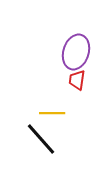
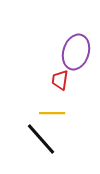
red trapezoid: moved 17 px left
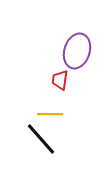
purple ellipse: moved 1 px right, 1 px up
yellow line: moved 2 px left, 1 px down
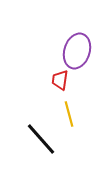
yellow line: moved 19 px right; rotated 75 degrees clockwise
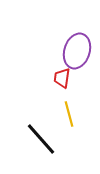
red trapezoid: moved 2 px right, 2 px up
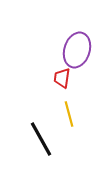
purple ellipse: moved 1 px up
black line: rotated 12 degrees clockwise
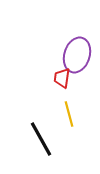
purple ellipse: moved 5 px down
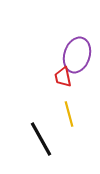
red trapezoid: moved 1 px right, 1 px up; rotated 20 degrees counterclockwise
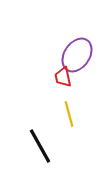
purple ellipse: rotated 16 degrees clockwise
black line: moved 1 px left, 7 px down
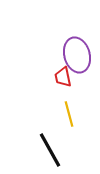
purple ellipse: rotated 48 degrees counterclockwise
black line: moved 10 px right, 4 px down
